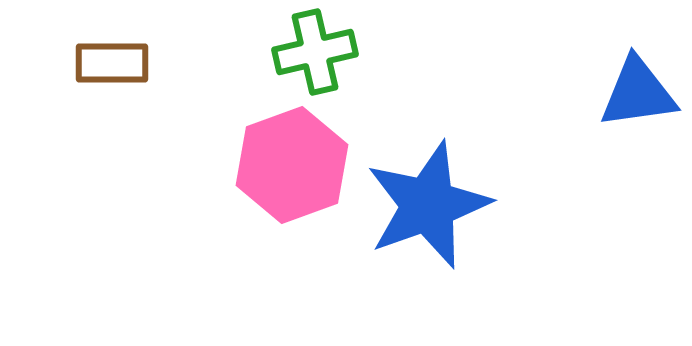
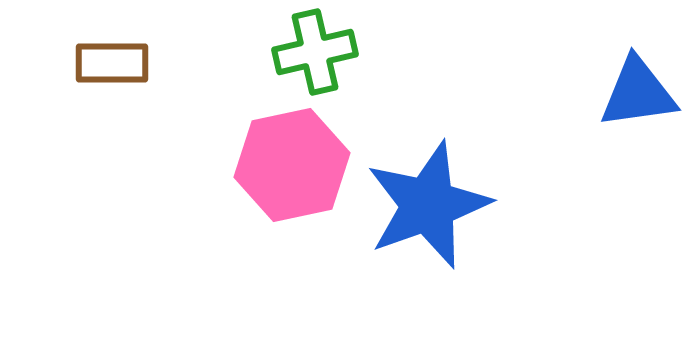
pink hexagon: rotated 8 degrees clockwise
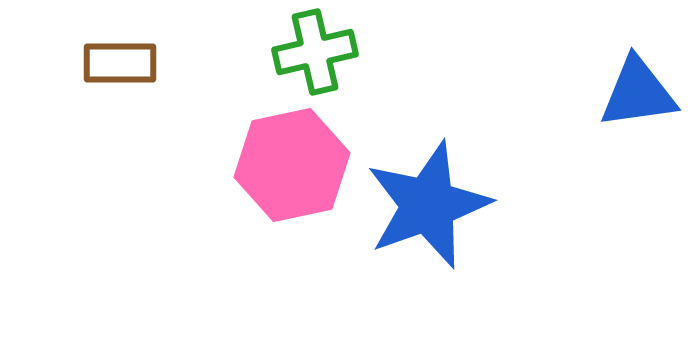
brown rectangle: moved 8 px right
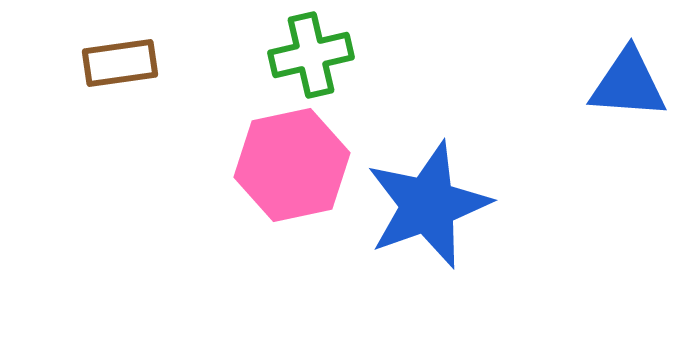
green cross: moved 4 px left, 3 px down
brown rectangle: rotated 8 degrees counterclockwise
blue triangle: moved 10 px left, 9 px up; rotated 12 degrees clockwise
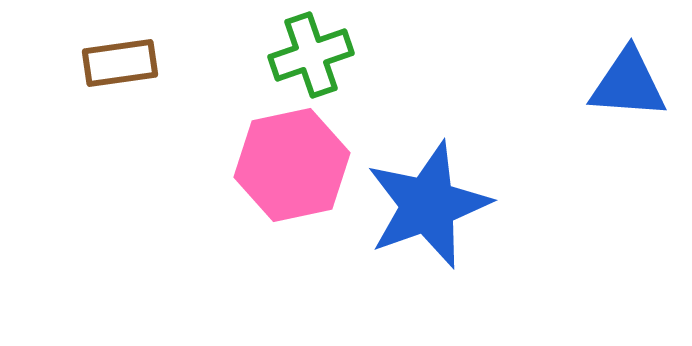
green cross: rotated 6 degrees counterclockwise
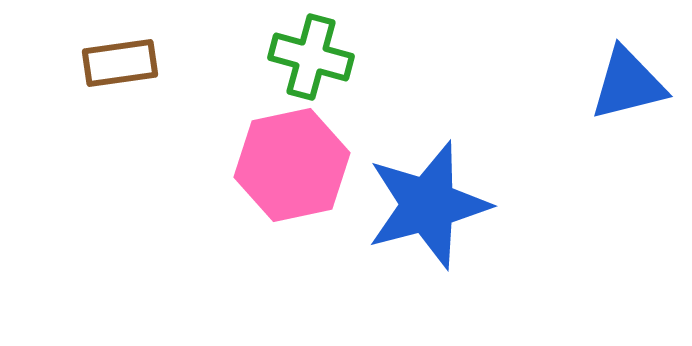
green cross: moved 2 px down; rotated 34 degrees clockwise
blue triangle: rotated 18 degrees counterclockwise
blue star: rotated 5 degrees clockwise
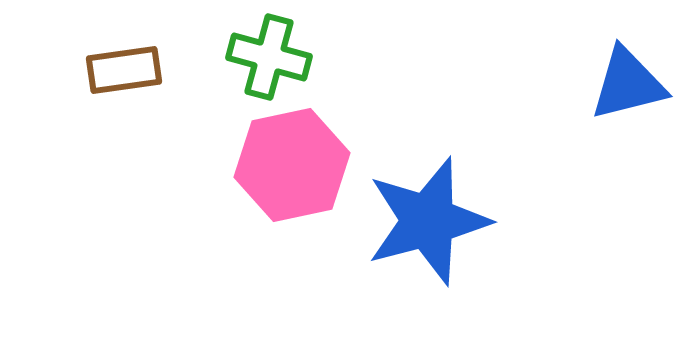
green cross: moved 42 px left
brown rectangle: moved 4 px right, 7 px down
blue star: moved 16 px down
